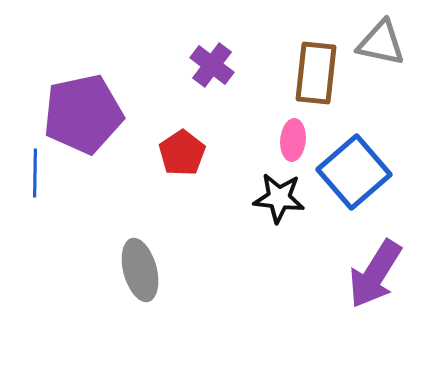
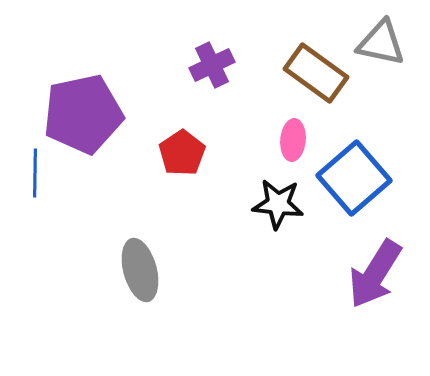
purple cross: rotated 27 degrees clockwise
brown rectangle: rotated 60 degrees counterclockwise
blue square: moved 6 px down
black star: moved 1 px left, 6 px down
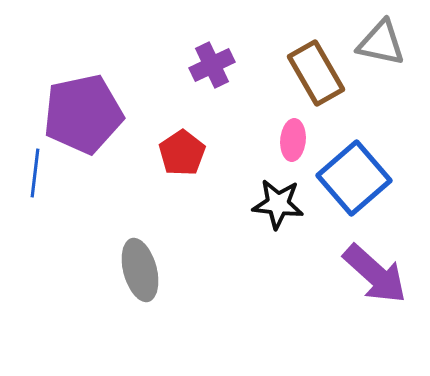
brown rectangle: rotated 24 degrees clockwise
blue line: rotated 6 degrees clockwise
purple arrow: rotated 80 degrees counterclockwise
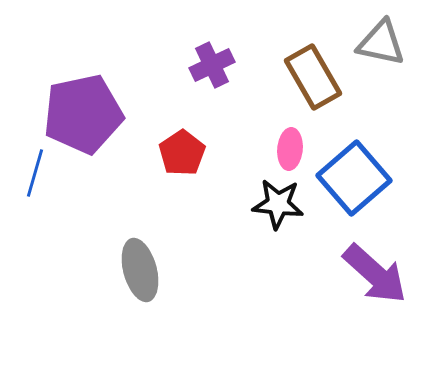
brown rectangle: moved 3 px left, 4 px down
pink ellipse: moved 3 px left, 9 px down
blue line: rotated 9 degrees clockwise
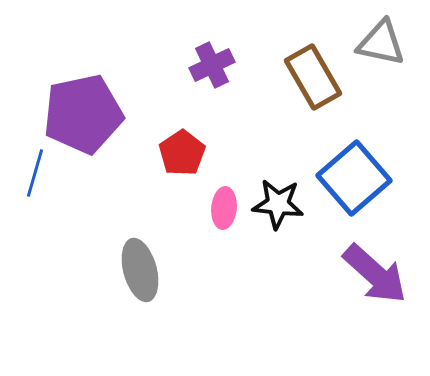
pink ellipse: moved 66 px left, 59 px down
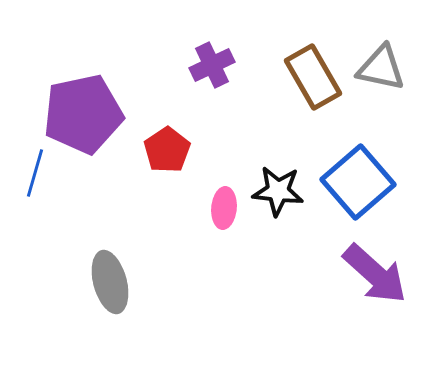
gray triangle: moved 25 px down
red pentagon: moved 15 px left, 3 px up
blue square: moved 4 px right, 4 px down
black star: moved 13 px up
gray ellipse: moved 30 px left, 12 px down
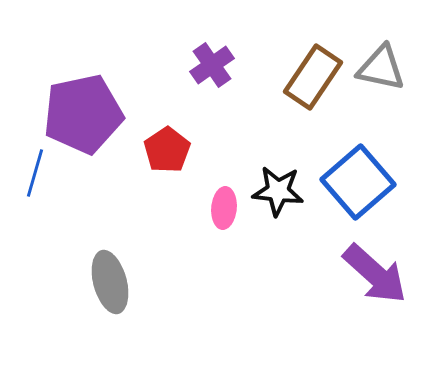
purple cross: rotated 9 degrees counterclockwise
brown rectangle: rotated 64 degrees clockwise
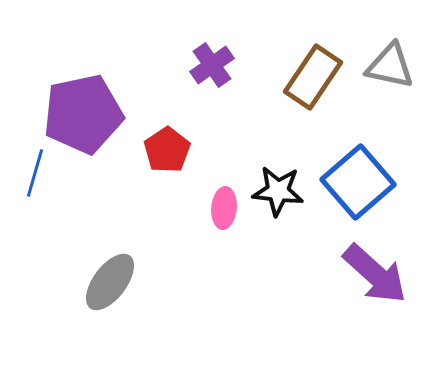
gray triangle: moved 9 px right, 2 px up
gray ellipse: rotated 52 degrees clockwise
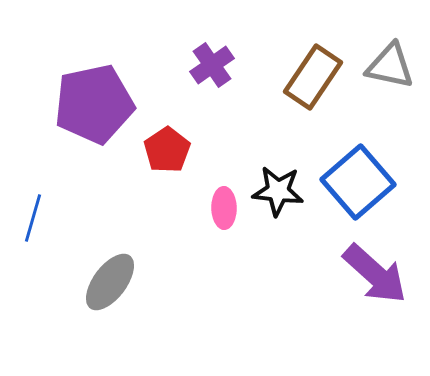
purple pentagon: moved 11 px right, 10 px up
blue line: moved 2 px left, 45 px down
pink ellipse: rotated 6 degrees counterclockwise
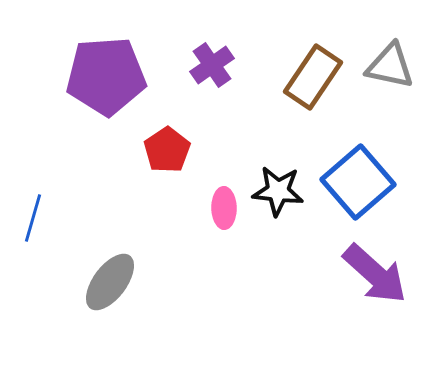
purple pentagon: moved 12 px right, 28 px up; rotated 8 degrees clockwise
